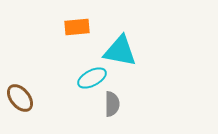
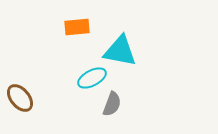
gray semicircle: rotated 20 degrees clockwise
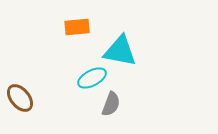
gray semicircle: moved 1 px left
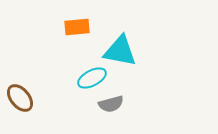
gray semicircle: rotated 55 degrees clockwise
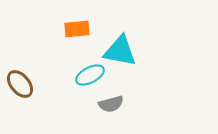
orange rectangle: moved 2 px down
cyan ellipse: moved 2 px left, 3 px up
brown ellipse: moved 14 px up
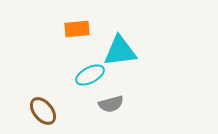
cyan triangle: rotated 18 degrees counterclockwise
brown ellipse: moved 23 px right, 27 px down
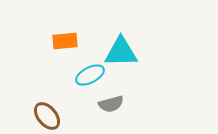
orange rectangle: moved 12 px left, 12 px down
cyan triangle: moved 1 px right, 1 px down; rotated 6 degrees clockwise
brown ellipse: moved 4 px right, 5 px down
